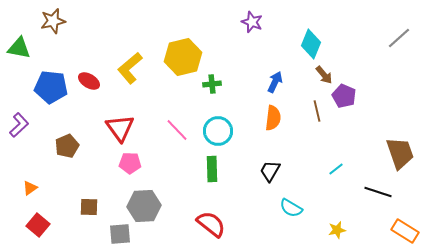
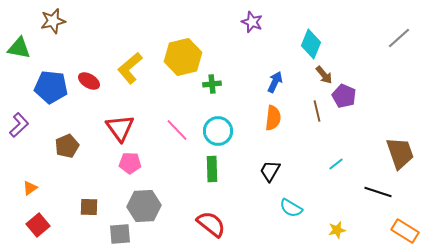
cyan line: moved 5 px up
red square: rotated 10 degrees clockwise
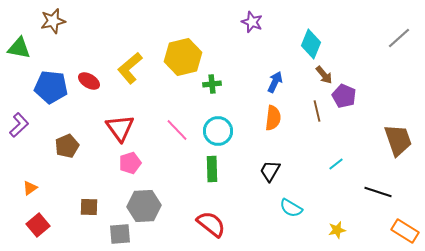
brown trapezoid: moved 2 px left, 13 px up
pink pentagon: rotated 20 degrees counterclockwise
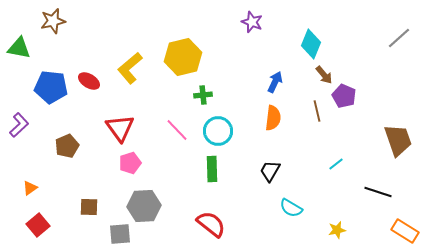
green cross: moved 9 px left, 11 px down
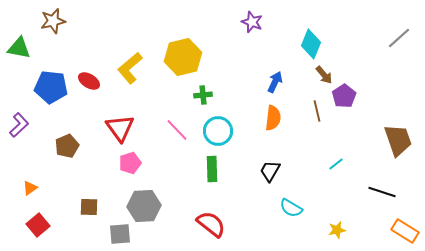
purple pentagon: rotated 15 degrees clockwise
black line: moved 4 px right
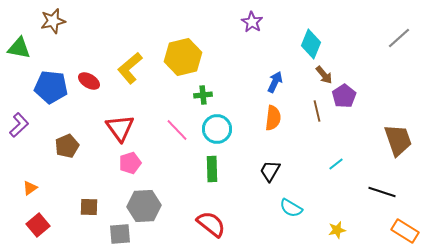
purple star: rotated 10 degrees clockwise
cyan circle: moved 1 px left, 2 px up
